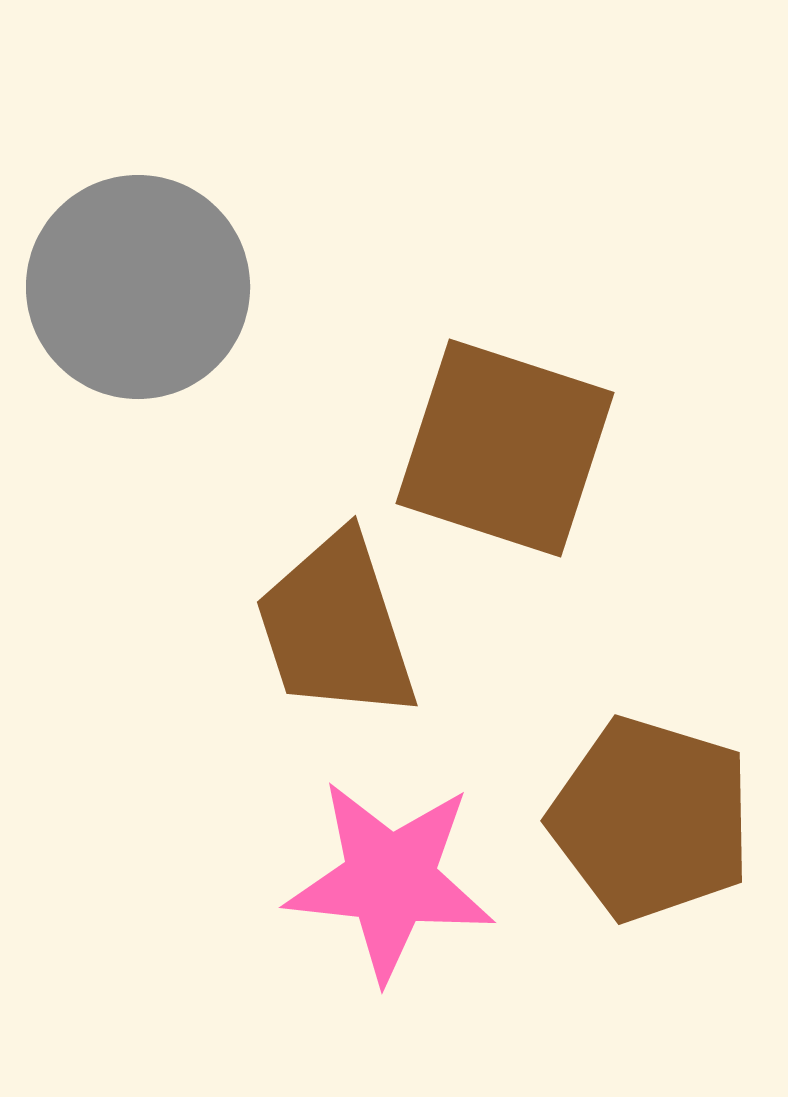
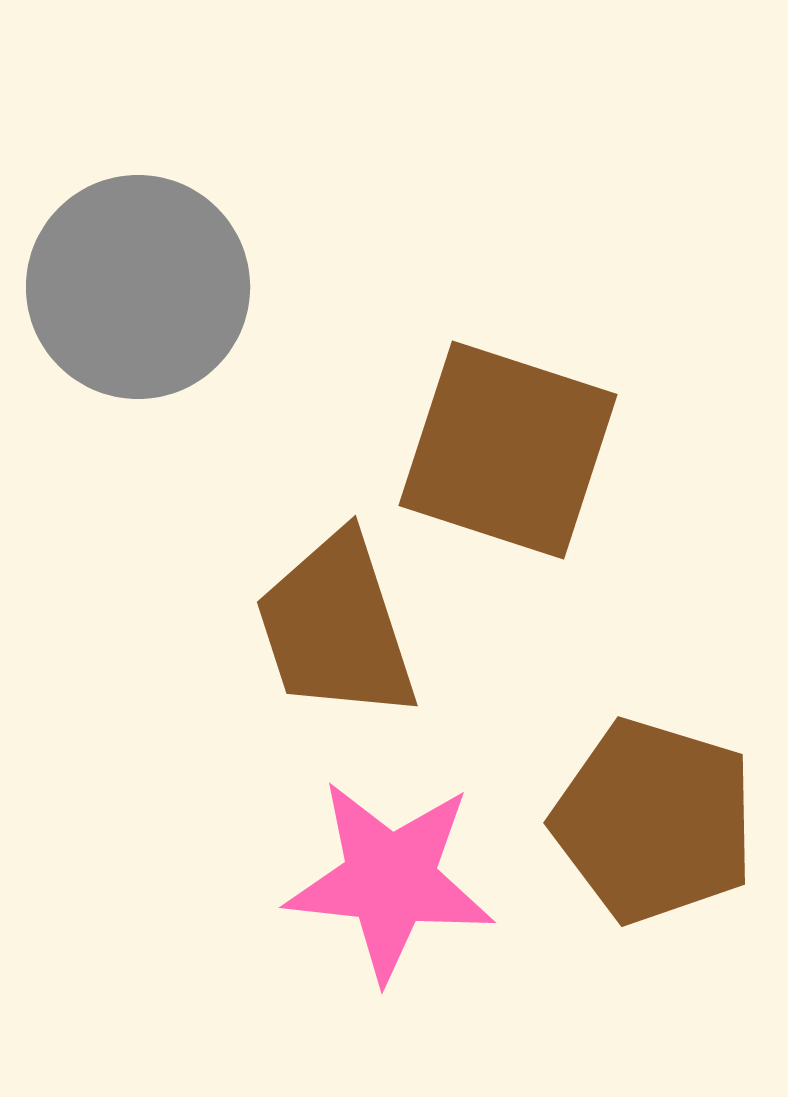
brown square: moved 3 px right, 2 px down
brown pentagon: moved 3 px right, 2 px down
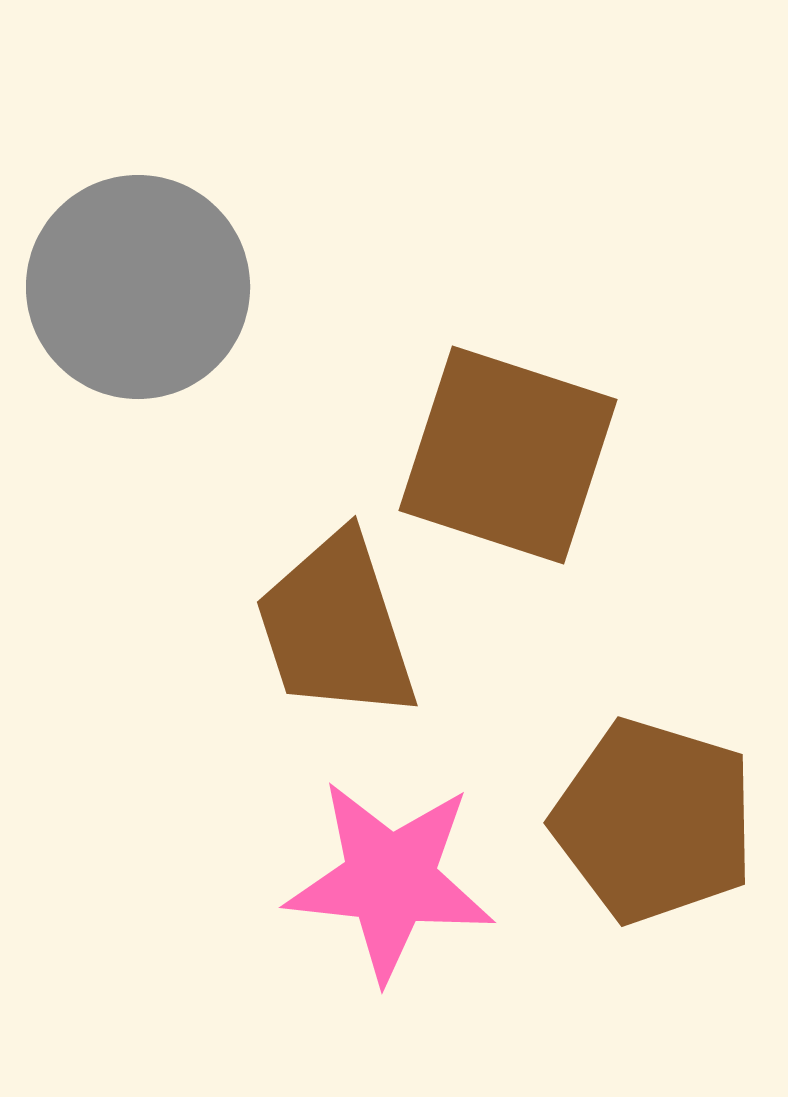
brown square: moved 5 px down
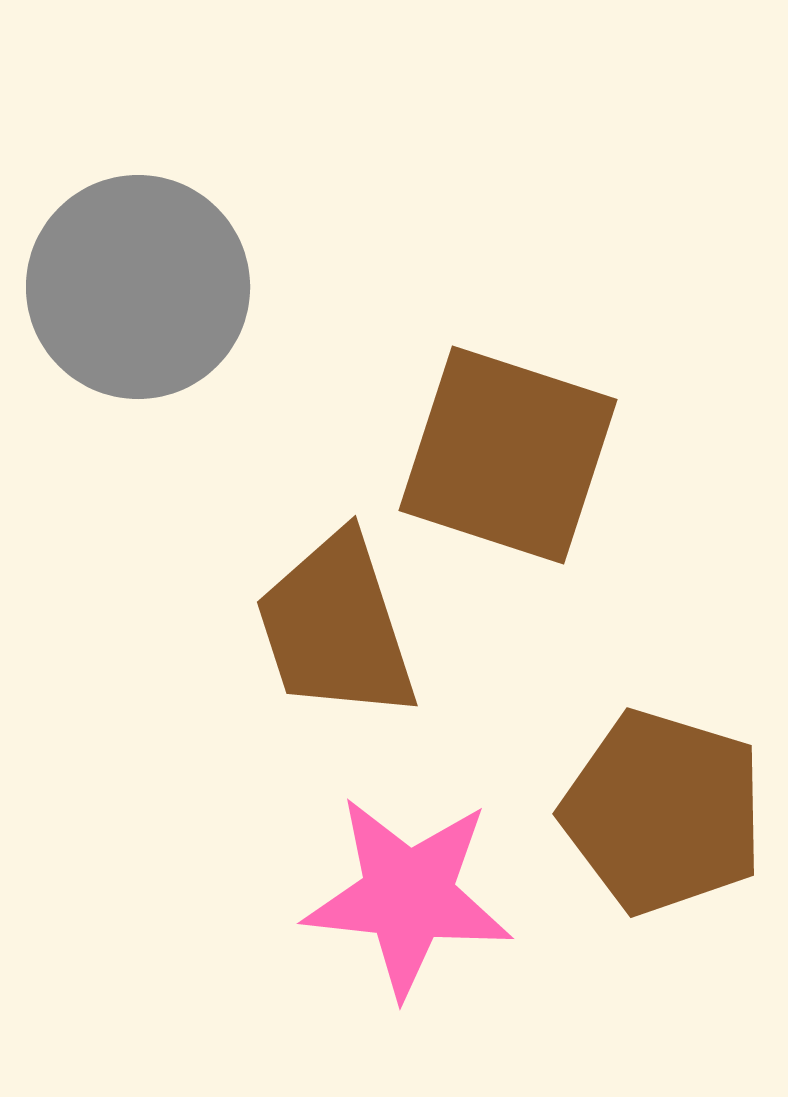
brown pentagon: moved 9 px right, 9 px up
pink star: moved 18 px right, 16 px down
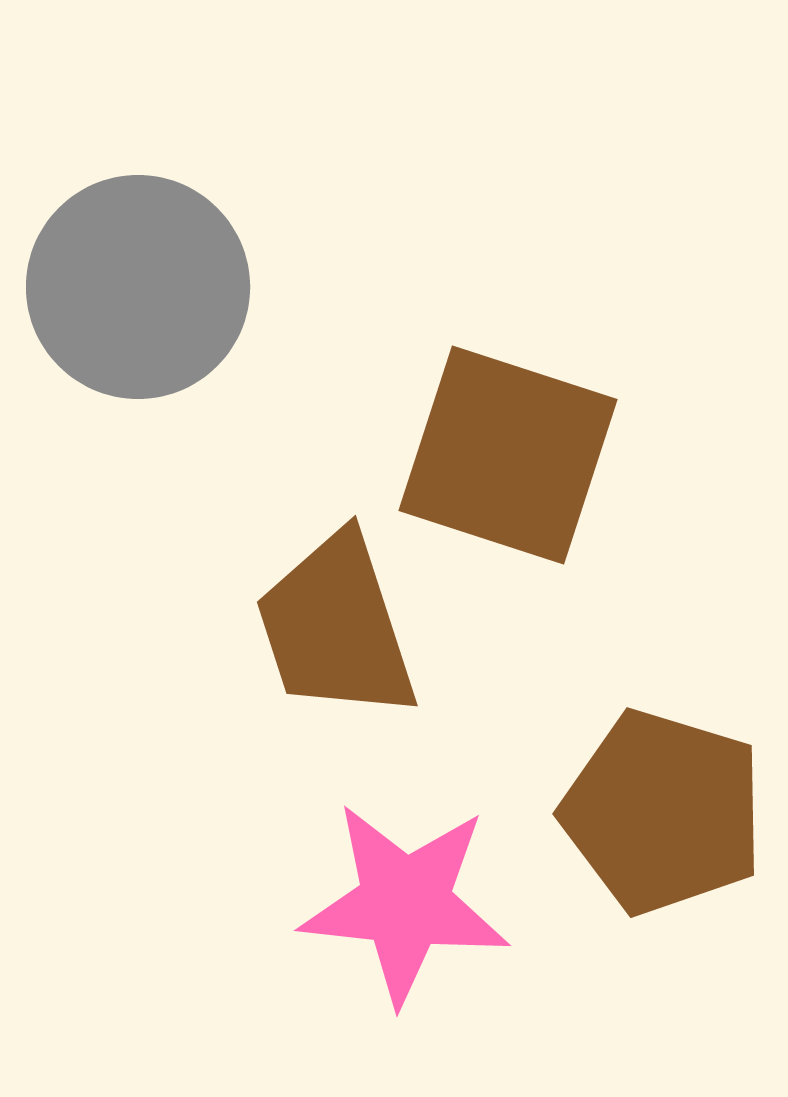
pink star: moved 3 px left, 7 px down
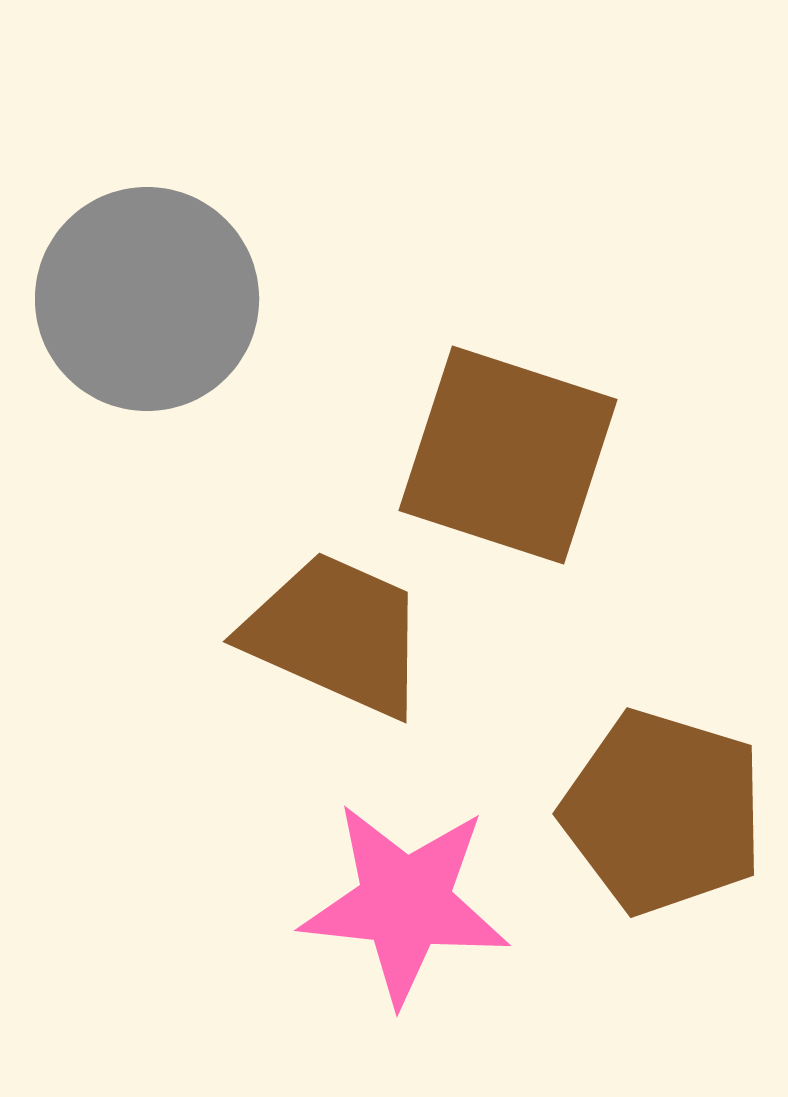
gray circle: moved 9 px right, 12 px down
brown trapezoid: moved 7 px down; rotated 132 degrees clockwise
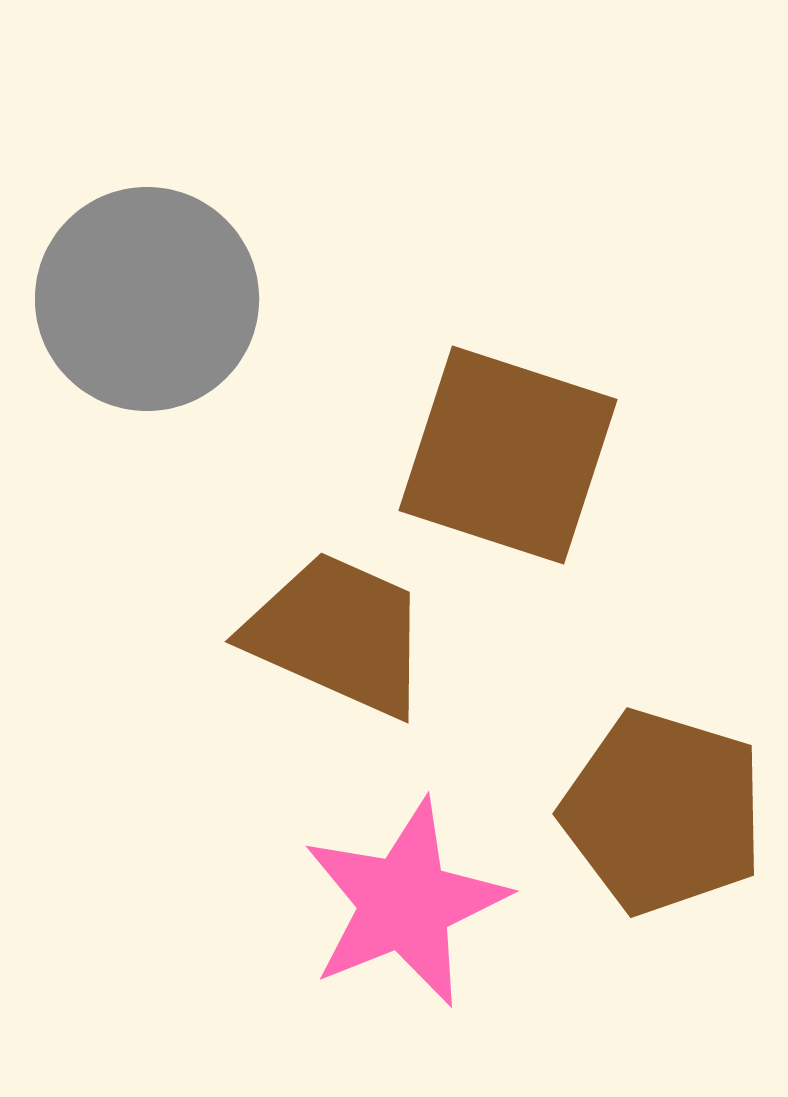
brown trapezoid: moved 2 px right
pink star: rotated 28 degrees counterclockwise
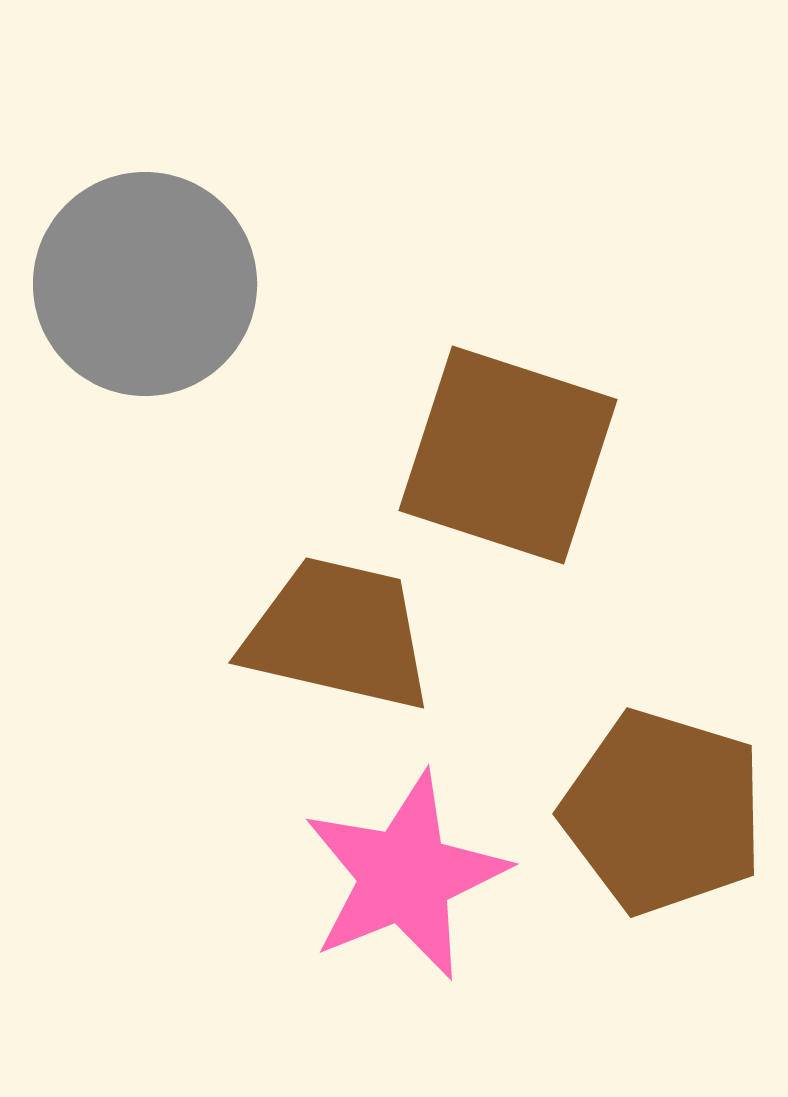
gray circle: moved 2 px left, 15 px up
brown trapezoid: rotated 11 degrees counterclockwise
pink star: moved 27 px up
